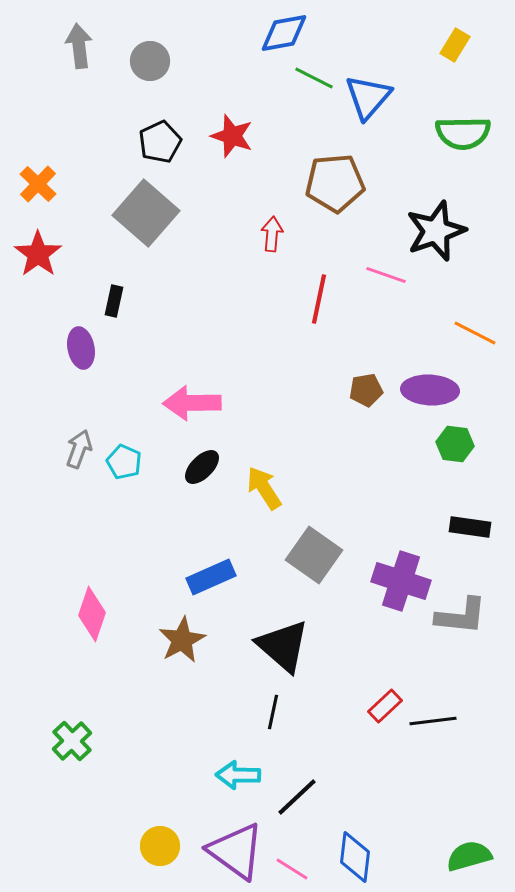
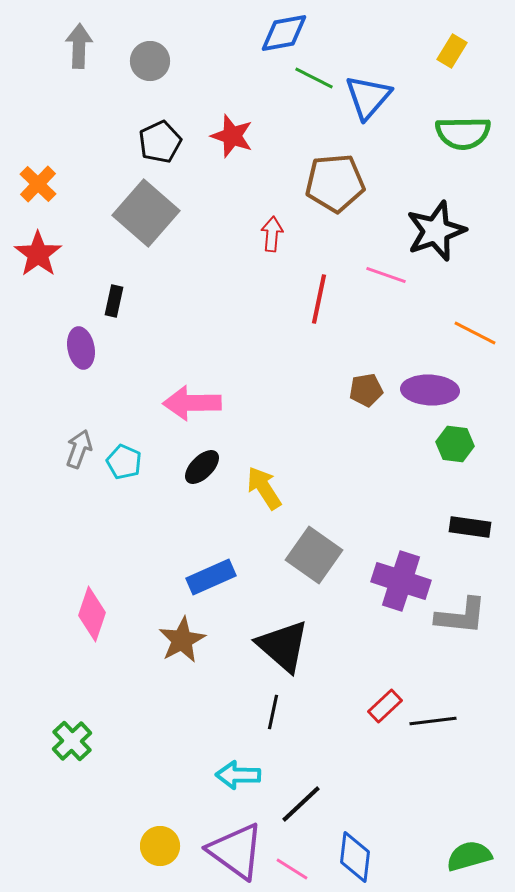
yellow rectangle at (455, 45): moved 3 px left, 6 px down
gray arrow at (79, 46): rotated 9 degrees clockwise
black line at (297, 797): moved 4 px right, 7 px down
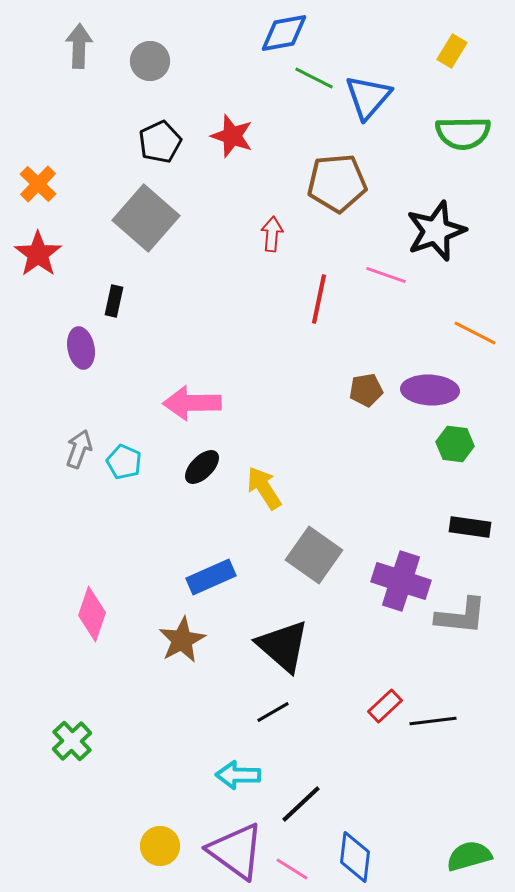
brown pentagon at (335, 183): moved 2 px right
gray square at (146, 213): moved 5 px down
black line at (273, 712): rotated 48 degrees clockwise
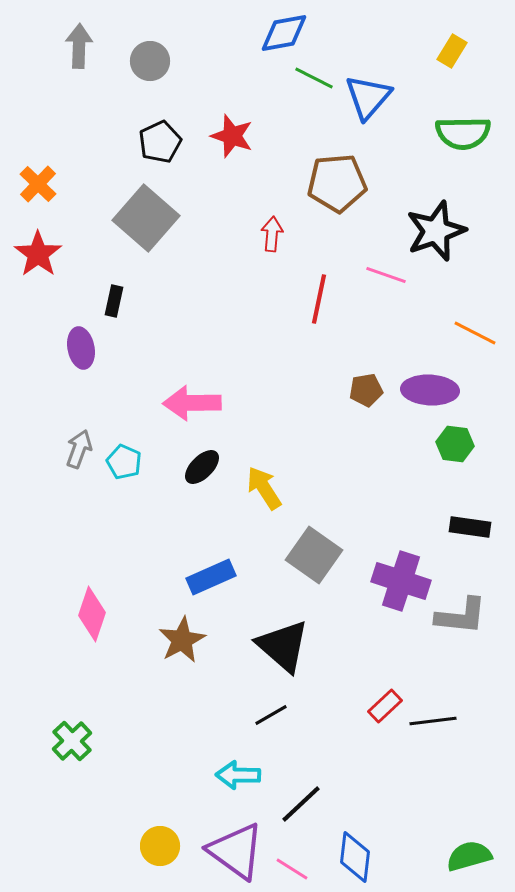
black line at (273, 712): moved 2 px left, 3 px down
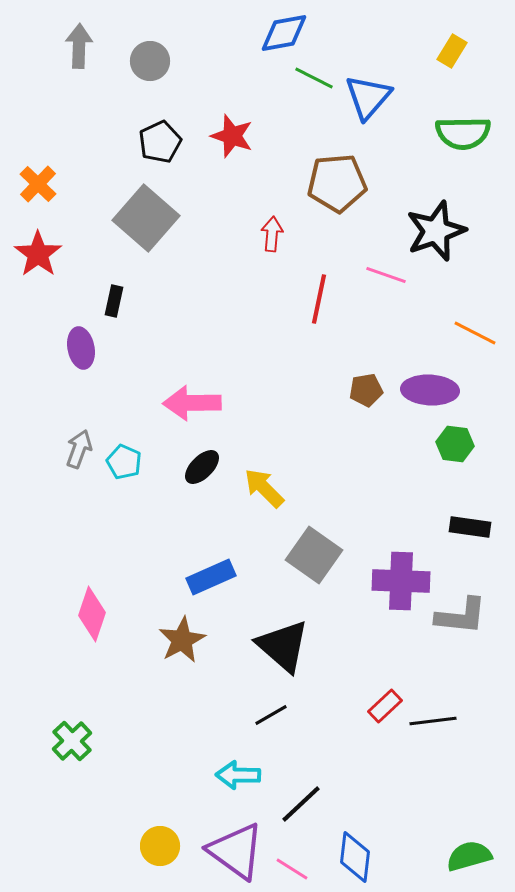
yellow arrow at (264, 488): rotated 12 degrees counterclockwise
purple cross at (401, 581): rotated 16 degrees counterclockwise
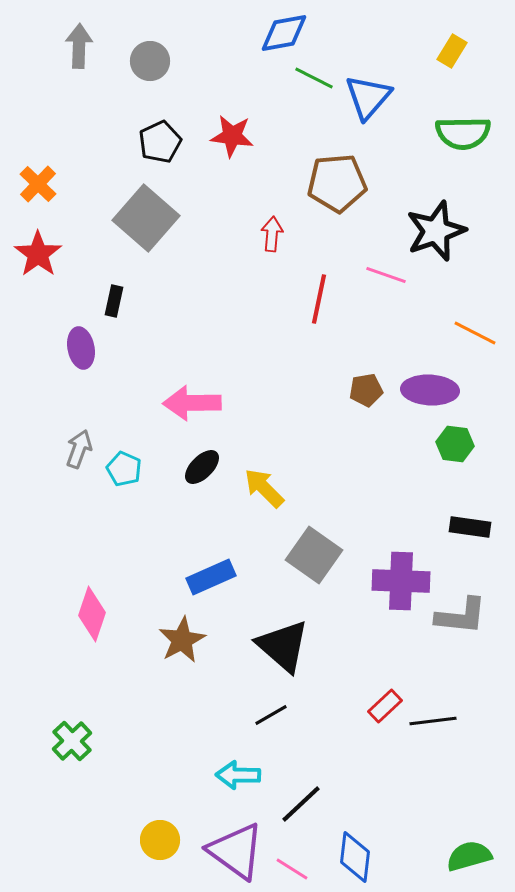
red star at (232, 136): rotated 12 degrees counterclockwise
cyan pentagon at (124, 462): moved 7 px down
yellow circle at (160, 846): moved 6 px up
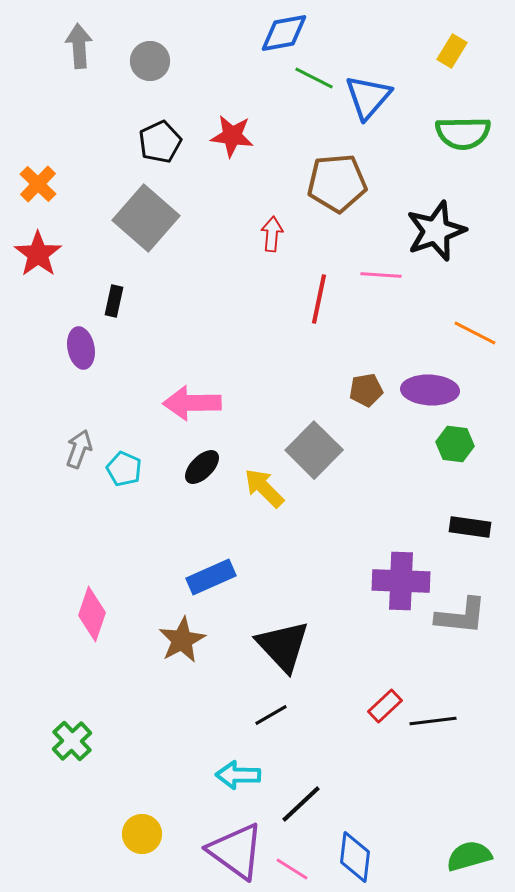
gray arrow at (79, 46): rotated 6 degrees counterclockwise
pink line at (386, 275): moved 5 px left; rotated 15 degrees counterclockwise
gray square at (314, 555): moved 105 px up; rotated 10 degrees clockwise
black triangle at (283, 646): rotated 6 degrees clockwise
yellow circle at (160, 840): moved 18 px left, 6 px up
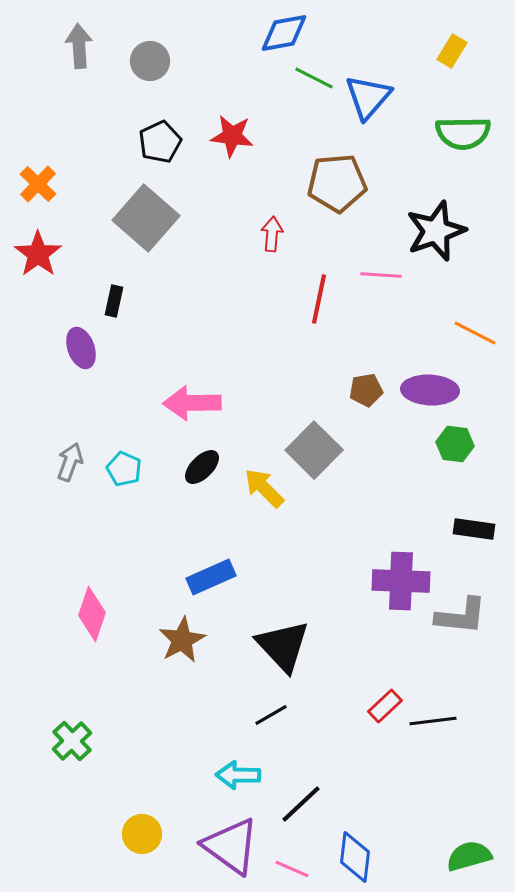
purple ellipse at (81, 348): rotated 9 degrees counterclockwise
gray arrow at (79, 449): moved 9 px left, 13 px down
black rectangle at (470, 527): moved 4 px right, 2 px down
purple triangle at (236, 851): moved 5 px left, 5 px up
pink line at (292, 869): rotated 8 degrees counterclockwise
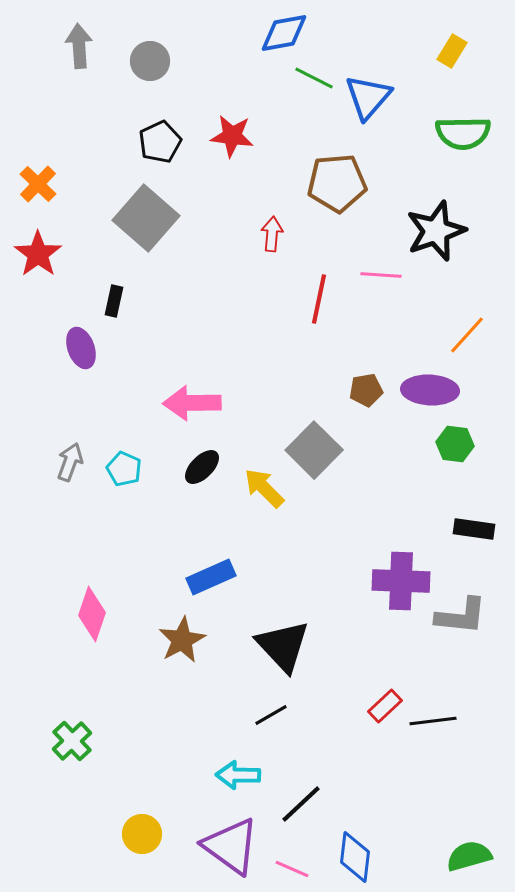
orange line at (475, 333): moved 8 px left, 2 px down; rotated 75 degrees counterclockwise
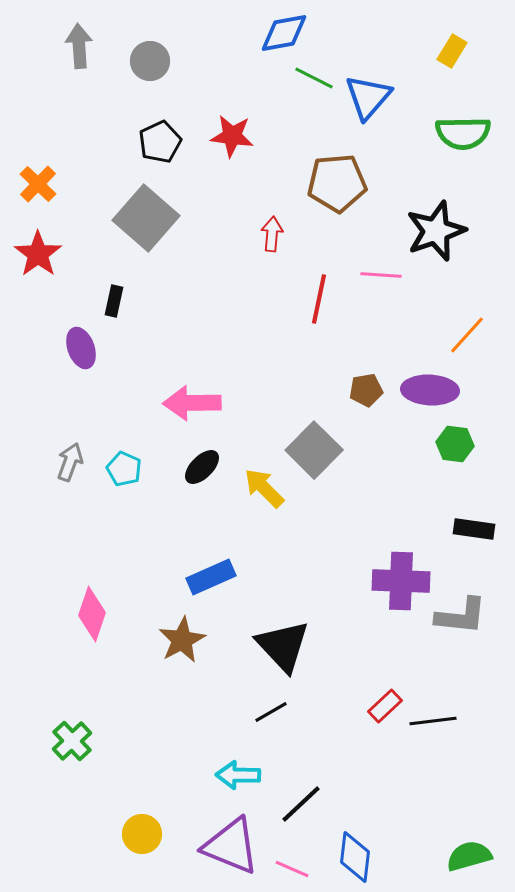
black line at (271, 715): moved 3 px up
purple triangle at (231, 846): rotated 14 degrees counterclockwise
